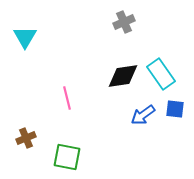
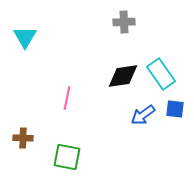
gray cross: rotated 20 degrees clockwise
pink line: rotated 25 degrees clockwise
brown cross: moved 3 px left; rotated 24 degrees clockwise
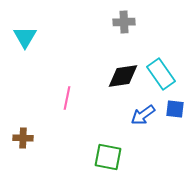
green square: moved 41 px right
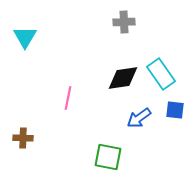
black diamond: moved 2 px down
pink line: moved 1 px right
blue square: moved 1 px down
blue arrow: moved 4 px left, 3 px down
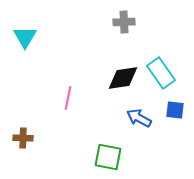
cyan rectangle: moved 1 px up
blue arrow: rotated 65 degrees clockwise
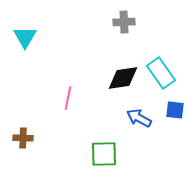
green square: moved 4 px left, 3 px up; rotated 12 degrees counterclockwise
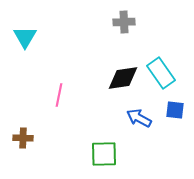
pink line: moved 9 px left, 3 px up
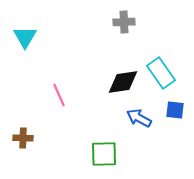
black diamond: moved 4 px down
pink line: rotated 35 degrees counterclockwise
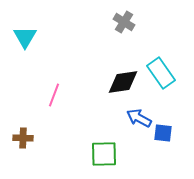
gray cross: rotated 35 degrees clockwise
pink line: moved 5 px left; rotated 45 degrees clockwise
blue square: moved 12 px left, 23 px down
